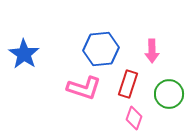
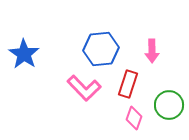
pink L-shape: rotated 28 degrees clockwise
green circle: moved 11 px down
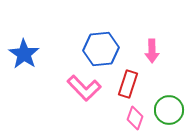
green circle: moved 5 px down
pink diamond: moved 1 px right
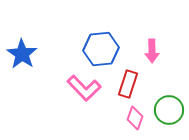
blue star: moved 2 px left
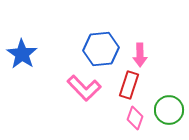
pink arrow: moved 12 px left, 4 px down
red rectangle: moved 1 px right, 1 px down
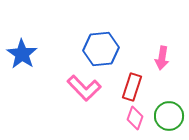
pink arrow: moved 22 px right, 3 px down; rotated 10 degrees clockwise
red rectangle: moved 3 px right, 2 px down
green circle: moved 6 px down
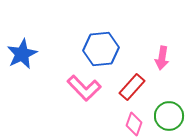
blue star: rotated 12 degrees clockwise
red rectangle: rotated 24 degrees clockwise
pink diamond: moved 1 px left, 6 px down
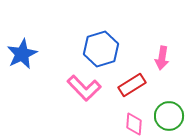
blue hexagon: rotated 12 degrees counterclockwise
red rectangle: moved 2 px up; rotated 16 degrees clockwise
pink diamond: rotated 15 degrees counterclockwise
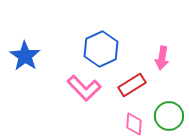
blue hexagon: rotated 8 degrees counterclockwise
blue star: moved 3 px right, 2 px down; rotated 12 degrees counterclockwise
